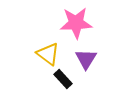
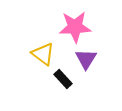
pink star: moved 1 px left, 4 px down
yellow triangle: moved 5 px left
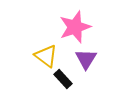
pink star: rotated 16 degrees counterclockwise
yellow triangle: moved 3 px right, 2 px down
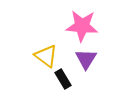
pink star: moved 7 px right, 1 px up; rotated 24 degrees clockwise
black rectangle: rotated 12 degrees clockwise
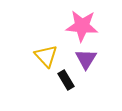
yellow triangle: rotated 10 degrees clockwise
black rectangle: moved 3 px right, 1 px down
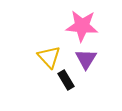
yellow triangle: moved 3 px right, 1 px down
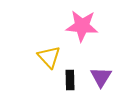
purple triangle: moved 15 px right, 18 px down
black rectangle: moved 4 px right; rotated 30 degrees clockwise
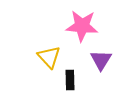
purple triangle: moved 17 px up
